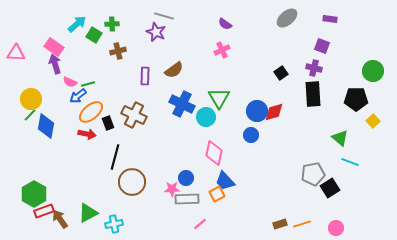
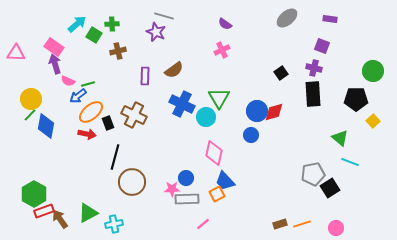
pink semicircle at (70, 82): moved 2 px left, 1 px up
pink line at (200, 224): moved 3 px right
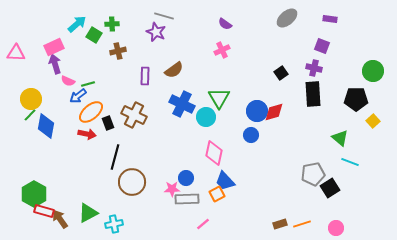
pink rectangle at (54, 47): rotated 60 degrees counterclockwise
red rectangle at (44, 211): rotated 36 degrees clockwise
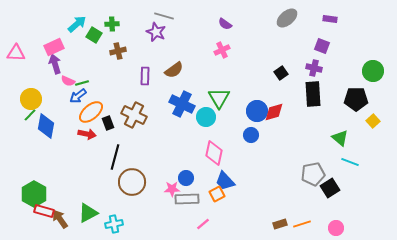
green line at (88, 84): moved 6 px left, 1 px up
